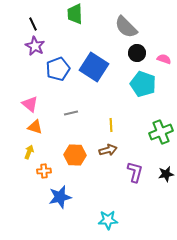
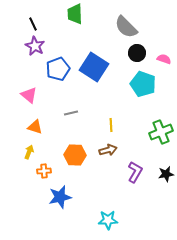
pink triangle: moved 1 px left, 9 px up
purple L-shape: rotated 15 degrees clockwise
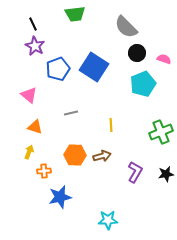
green trapezoid: rotated 95 degrees counterclockwise
cyan pentagon: rotated 30 degrees clockwise
brown arrow: moved 6 px left, 6 px down
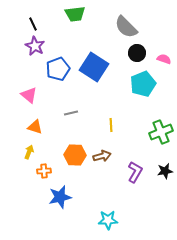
black star: moved 1 px left, 3 px up
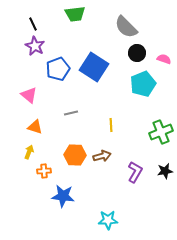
blue star: moved 3 px right, 1 px up; rotated 20 degrees clockwise
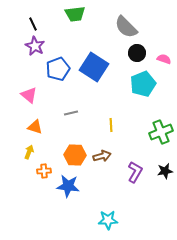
blue star: moved 5 px right, 10 px up
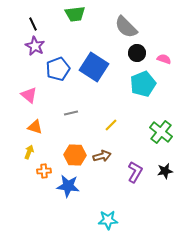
yellow line: rotated 48 degrees clockwise
green cross: rotated 30 degrees counterclockwise
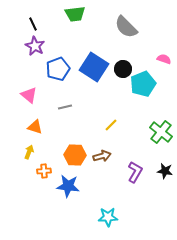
black circle: moved 14 px left, 16 px down
gray line: moved 6 px left, 6 px up
black star: rotated 21 degrees clockwise
cyan star: moved 3 px up
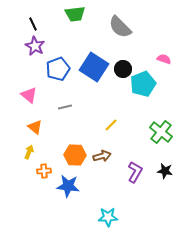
gray semicircle: moved 6 px left
orange triangle: rotated 21 degrees clockwise
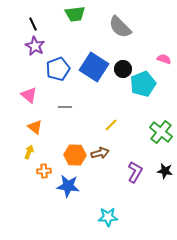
gray line: rotated 16 degrees clockwise
brown arrow: moved 2 px left, 3 px up
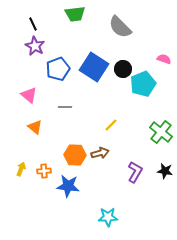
yellow arrow: moved 8 px left, 17 px down
